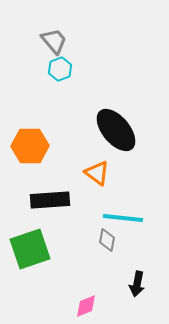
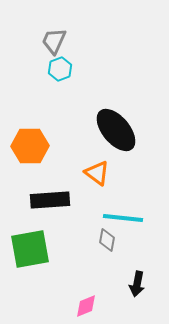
gray trapezoid: rotated 116 degrees counterclockwise
green square: rotated 9 degrees clockwise
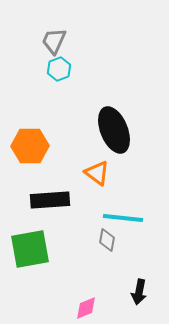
cyan hexagon: moved 1 px left
black ellipse: moved 2 px left; rotated 18 degrees clockwise
black arrow: moved 2 px right, 8 px down
pink diamond: moved 2 px down
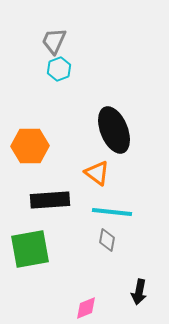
cyan line: moved 11 px left, 6 px up
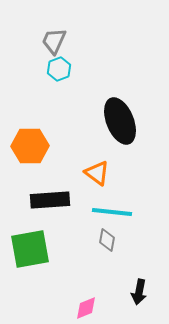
black ellipse: moved 6 px right, 9 px up
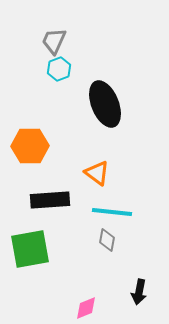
black ellipse: moved 15 px left, 17 px up
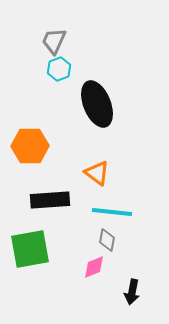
black ellipse: moved 8 px left
black arrow: moved 7 px left
pink diamond: moved 8 px right, 41 px up
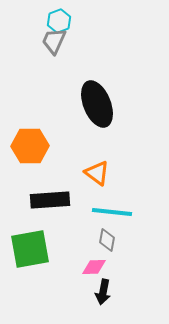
cyan hexagon: moved 48 px up
pink diamond: rotated 20 degrees clockwise
black arrow: moved 29 px left
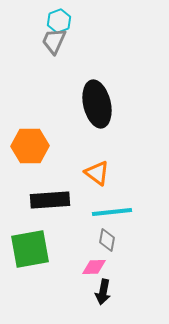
black ellipse: rotated 9 degrees clockwise
cyan line: rotated 12 degrees counterclockwise
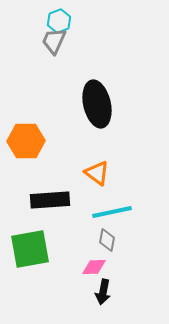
orange hexagon: moved 4 px left, 5 px up
cyan line: rotated 6 degrees counterclockwise
